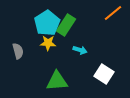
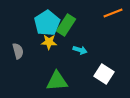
orange line: rotated 18 degrees clockwise
yellow star: moved 1 px right, 1 px up
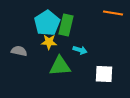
orange line: rotated 30 degrees clockwise
green rectangle: rotated 20 degrees counterclockwise
gray semicircle: moved 1 px right; rotated 63 degrees counterclockwise
white square: rotated 30 degrees counterclockwise
green triangle: moved 3 px right, 15 px up
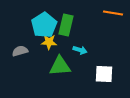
cyan pentagon: moved 3 px left, 2 px down
gray semicircle: moved 1 px right; rotated 28 degrees counterclockwise
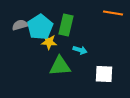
cyan pentagon: moved 4 px left, 2 px down
gray semicircle: moved 26 px up
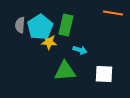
gray semicircle: rotated 70 degrees counterclockwise
green triangle: moved 5 px right, 5 px down
